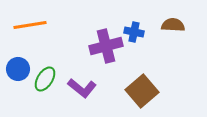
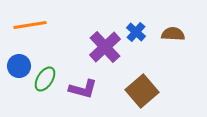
brown semicircle: moved 9 px down
blue cross: moved 2 px right; rotated 30 degrees clockwise
purple cross: moved 1 px left, 1 px down; rotated 28 degrees counterclockwise
blue circle: moved 1 px right, 3 px up
purple L-shape: moved 1 px right, 1 px down; rotated 24 degrees counterclockwise
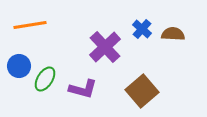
blue cross: moved 6 px right, 3 px up
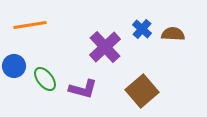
blue circle: moved 5 px left
green ellipse: rotated 70 degrees counterclockwise
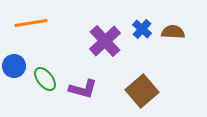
orange line: moved 1 px right, 2 px up
brown semicircle: moved 2 px up
purple cross: moved 6 px up
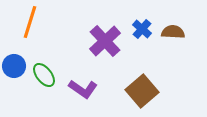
orange line: moved 1 px left, 1 px up; rotated 64 degrees counterclockwise
green ellipse: moved 1 px left, 4 px up
purple L-shape: rotated 20 degrees clockwise
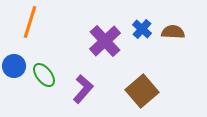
purple L-shape: rotated 84 degrees counterclockwise
